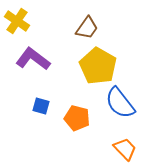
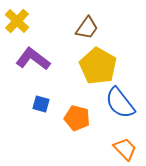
yellow cross: rotated 10 degrees clockwise
blue square: moved 2 px up
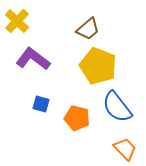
brown trapezoid: moved 1 px right, 1 px down; rotated 15 degrees clockwise
yellow pentagon: rotated 9 degrees counterclockwise
blue semicircle: moved 3 px left, 4 px down
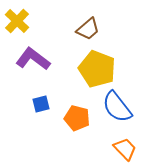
yellow pentagon: moved 1 px left, 3 px down
blue square: rotated 30 degrees counterclockwise
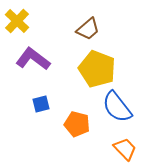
orange pentagon: moved 6 px down
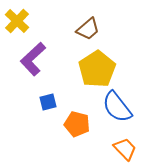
purple L-shape: rotated 80 degrees counterclockwise
yellow pentagon: rotated 18 degrees clockwise
blue square: moved 7 px right, 2 px up
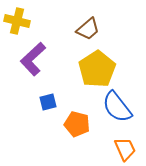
yellow cross: rotated 30 degrees counterclockwise
orange trapezoid: rotated 20 degrees clockwise
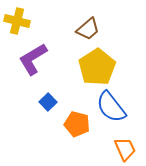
purple L-shape: rotated 12 degrees clockwise
yellow pentagon: moved 2 px up
blue square: rotated 30 degrees counterclockwise
blue semicircle: moved 6 px left
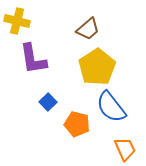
purple L-shape: rotated 68 degrees counterclockwise
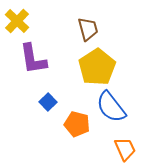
yellow cross: rotated 30 degrees clockwise
brown trapezoid: rotated 65 degrees counterclockwise
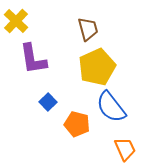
yellow cross: moved 1 px left
yellow pentagon: rotated 9 degrees clockwise
